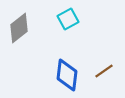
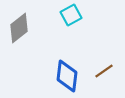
cyan square: moved 3 px right, 4 px up
blue diamond: moved 1 px down
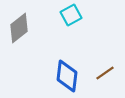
brown line: moved 1 px right, 2 px down
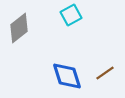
blue diamond: rotated 24 degrees counterclockwise
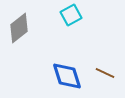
brown line: rotated 60 degrees clockwise
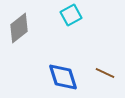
blue diamond: moved 4 px left, 1 px down
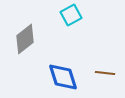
gray diamond: moved 6 px right, 11 px down
brown line: rotated 18 degrees counterclockwise
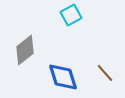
gray diamond: moved 11 px down
brown line: rotated 42 degrees clockwise
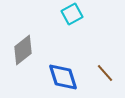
cyan square: moved 1 px right, 1 px up
gray diamond: moved 2 px left
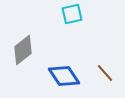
cyan square: rotated 15 degrees clockwise
blue diamond: moved 1 px right, 1 px up; rotated 16 degrees counterclockwise
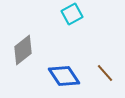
cyan square: rotated 15 degrees counterclockwise
